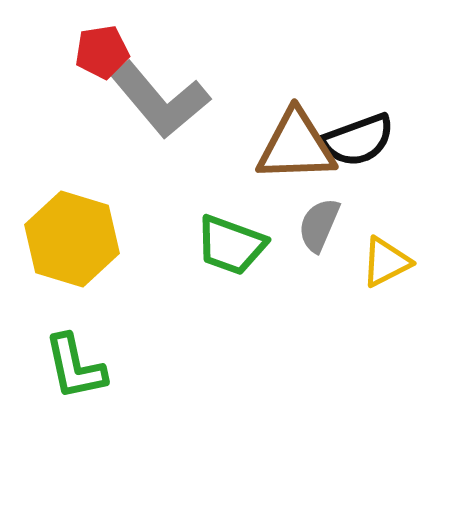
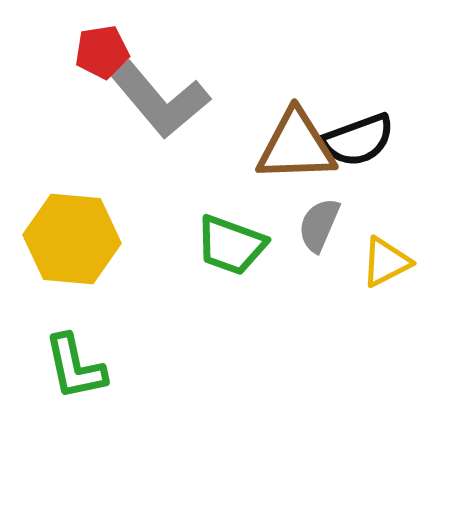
yellow hexagon: rotated 12 degrees counterclockwise
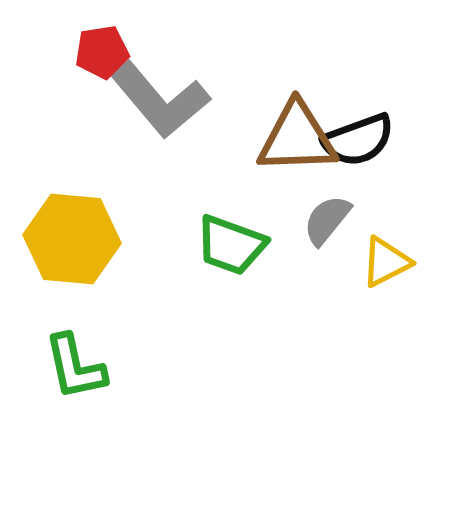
brown triangle: moved 1 px right, 8 px up
gray semicircle: moved 8 px right, 5 px up; rotated 16 degrees clockwise
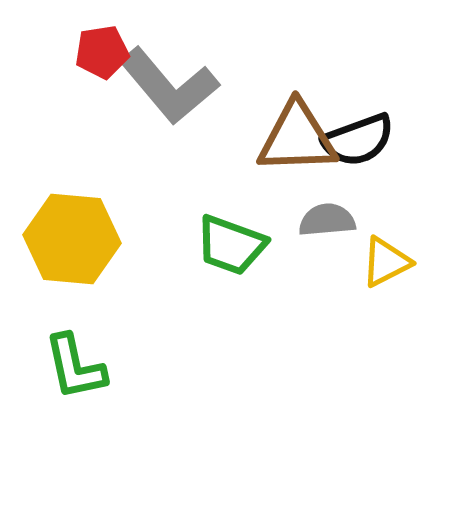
gray L-shape: moved 9 px right, 14 px up
gray semicircle: rotated 46 degrees clockwise
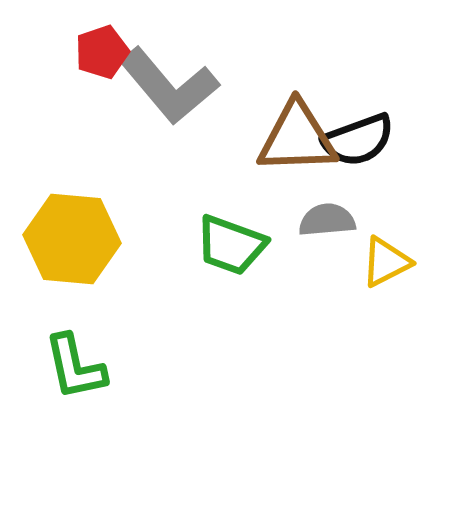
red pentagon: rotated 10 degrees counterclockwise
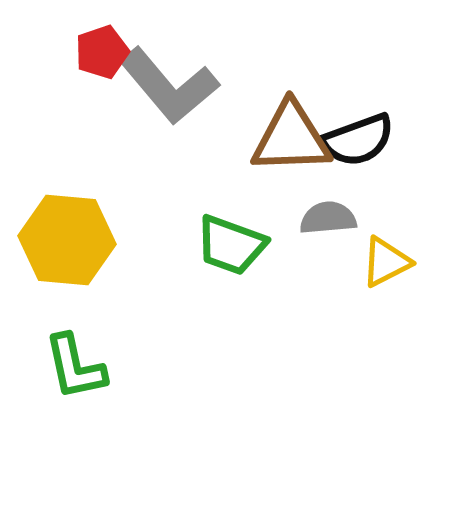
brown triangle: moved 6 px left
gray semicircle: moved 1 px right, 2 px up
yellow hexagon: moved 5 px left, 1 px down
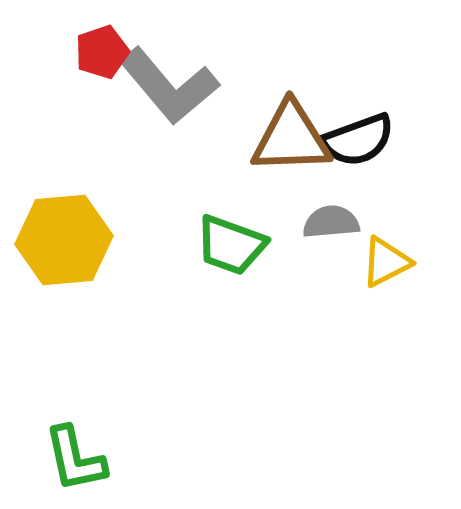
gray semicircle: moved 3 px right, 4 px down
yellow hexagon: moved 3 px left; rotated 10 degrees counterclockwise
green L-shape: moved 92 px down
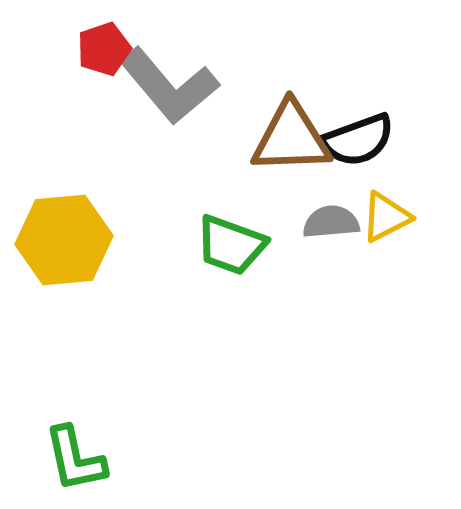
red pentagon: moved 2 px right, 3 px up
yellow triangle: moved 45 px up
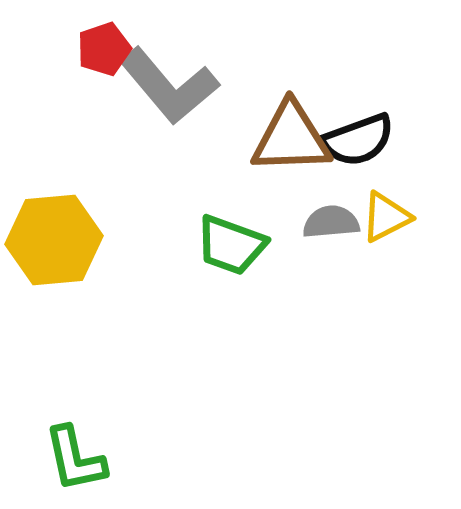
yellow hexagon: moved 10 px left
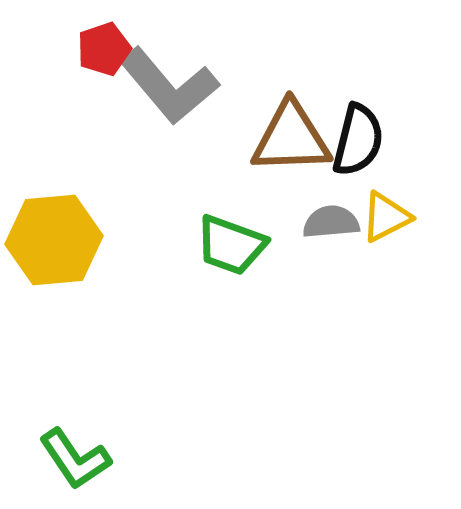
black semicircle: rotated 56 degrees counterclockwise
green L-shape: rotated 22 degrees counterclockwise
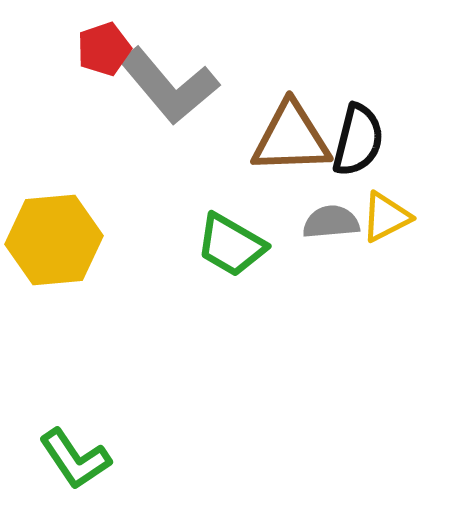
green trapezoid: rotated 10 degrees clockwise
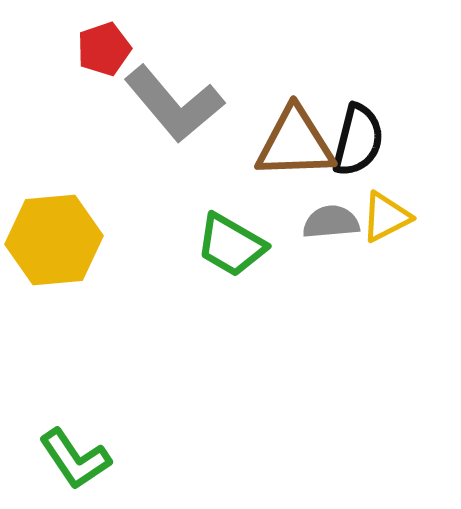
gray L-shape: moved 5 px right, 18 px down
brown triangle: moved 4 px right, 5 px down
